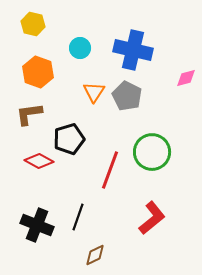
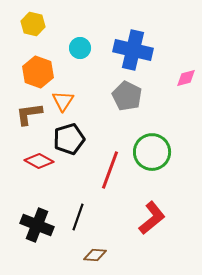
orange triangle: moved 31 px left, 9 px down
brown diamond: rotated 30 degrees clockwise
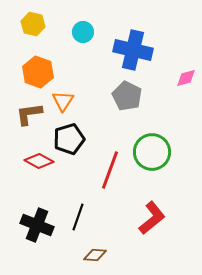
cyan circle: moved 3 px right, 16 px up
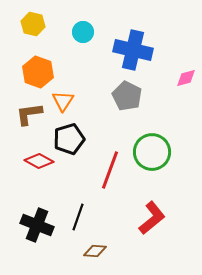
brown diamond: moved 4 px up
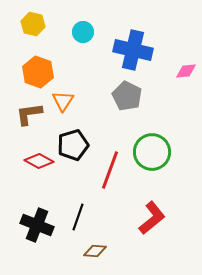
pink diamond: moved 7 px up; rotated 10 degrees clockwise
black pentagon: moved 4 px right, 6 px down
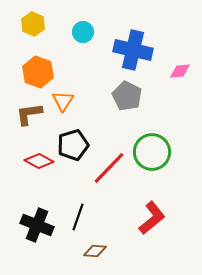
yellow hexagon: rotated 10 degrees clockwise
pink diamond: moved 6 px left
red line: moved 1 px left, 2 px up; rotated 24 degrees clockwise
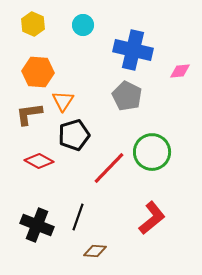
cyan circle: moved 7 px up
orange hexagon: rotated 16 degrees counterclockwise
black pentagon: moved 1 px right, 10 px up
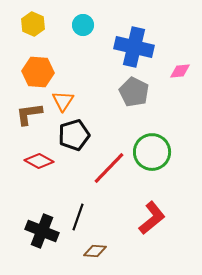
blue cross: moved 1 px right, 3 px up
gray pentagon: moved 7 px right, 4 px up
black cross: moved 5 px right, 6 px down
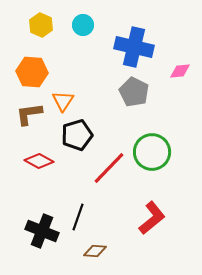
yellow hexagon: moved 8 px right, 1 px down
orange hexagon: moved 6 px left
black pentagon: moved 3 px right
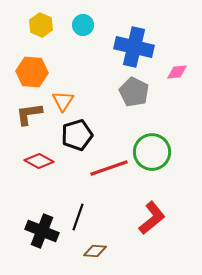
pink diamond: moved 3 px left, 1 px down
red line: rotated 27 degrees clockwise
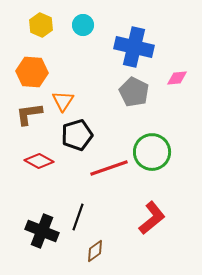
pink diamond: moved 6 px down
brown diamond: rotated 40 degrees counterclockwise
